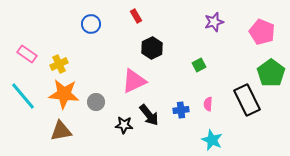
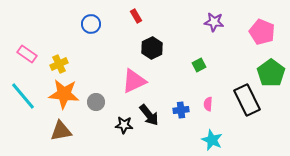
purple star: rotated 24 degrees clockwise
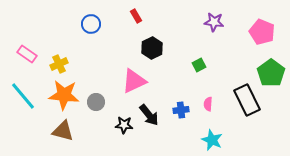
orange star: moved 1 px down
brown triangle: moved 2 px right; rotated 25 degrees clockwise
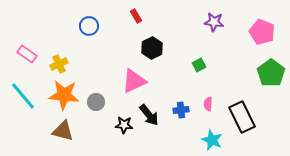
blue circle: moved 2 px left, 2 px down
black rectangle: moved 5 px left, 17 px down
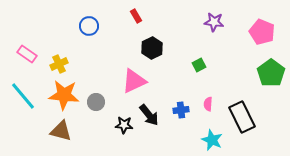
brown triangle: moved 2 px left
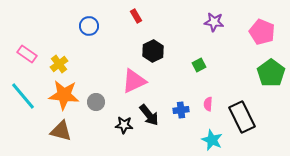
black hexagon: moved 1 px right, 3 px down
yellow cross: rotated 12 degrees counterclockwise
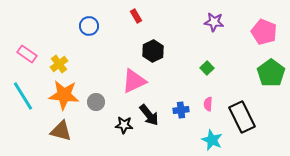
pink pentagon: moved 2 px right
green square: moved 8 px right, 3 px down; rotated 16 degrees counterclockwise
cyan line: rotated 8 degrees clockwise
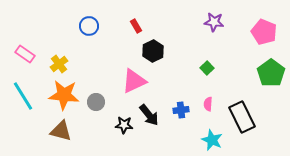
red rectangle: moved 10 px down
pink rectangle: moved 2 px left
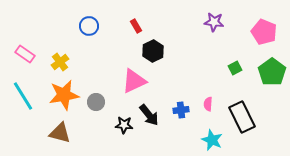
yellow cross: moved 1 px right, 2 px up
green square: moved 28 px right; rotated 16 degrees clockwise
green pentagon: moved 1 px right, 1 px up
orange star: rotated 16 degrees counterclockwise
brown triangle: moved 1 px left, 2 px down
